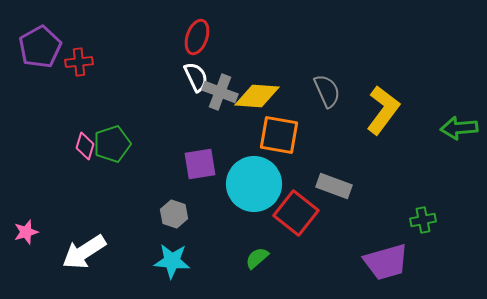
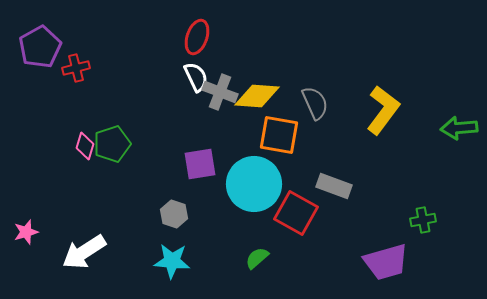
red cross: moved 3 px left, 6 px down; rotated 8 degrees counterclockwise
gray semicircle: moved 12 px left, 12 px down
red square: rotated 9 degrees counterclockwise
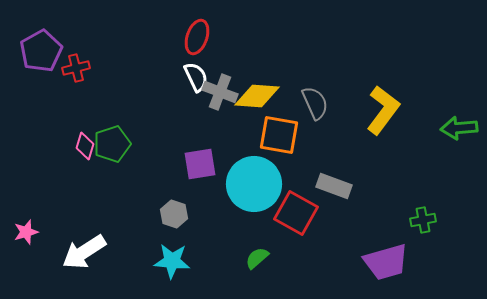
purple pentagon: moved 1 px right, 4 px down
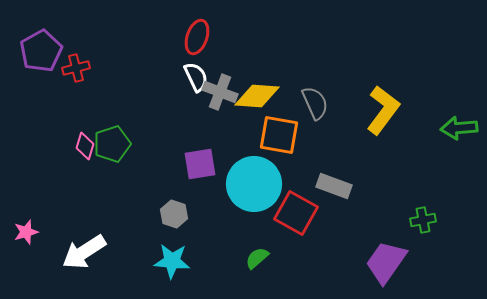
purple trapezoid: rotated 141 degrees clockwise
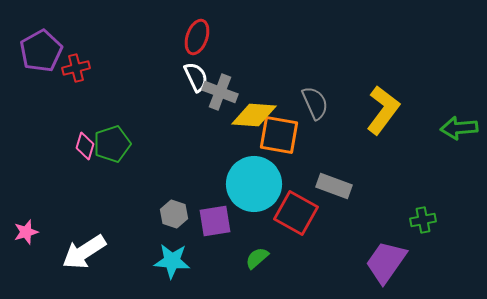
yellow diamond: moved 3 px left, 19 px down
purple square: moved 15 px right, 57 px down
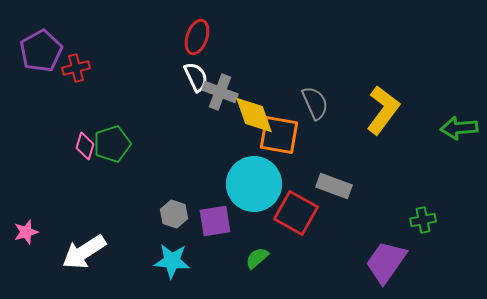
yellow diamond: rotated 66 degrees clockwise
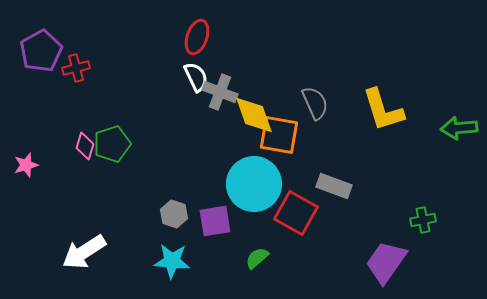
yellow L-shape: rotated 126 degrees clockwise
pink star: moved 67 px up
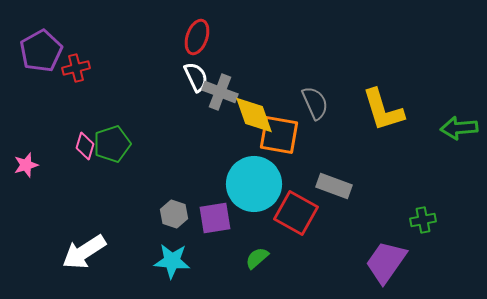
purple square: moved 3 px up
